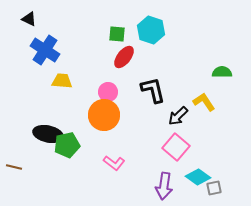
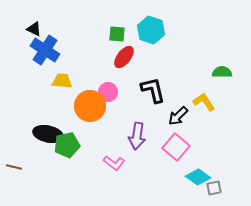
black triangle: moved 5 px right, 10 px down
orange circle: moved 14 px left, 9 px up
purple arrow: moved 27 px left, 50 px up
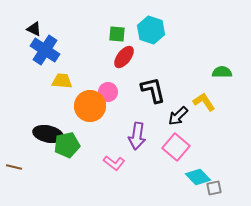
cyan diamond: rotated 10 degrees clockwise
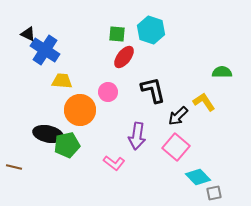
black triangle: moved 6 px left, 5 px down
orange circle: moved 10 px left, 4 px down
gray square: moved 5 px down
